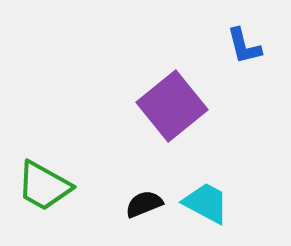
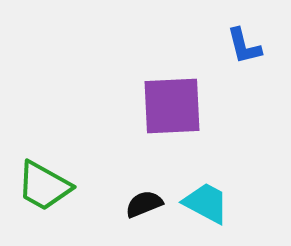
purple square: rotated 36 degrees clockwise
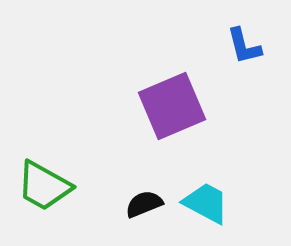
purple square: rotated 20 degrees counterclockwise
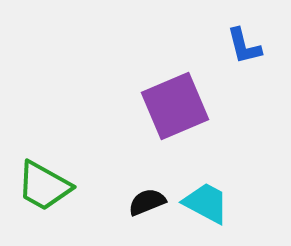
purple square: moved 3 px right
black semicircle: moved 3 px right, 2 px up
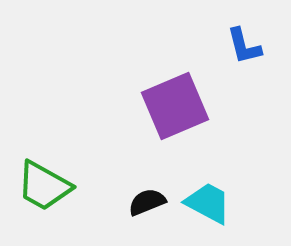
cyan trapezoid: moved 2 px right
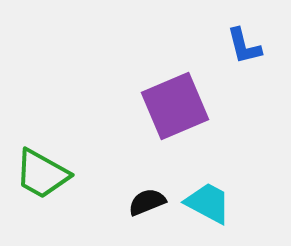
green trapezoid: moved 2 px left, 12 px up
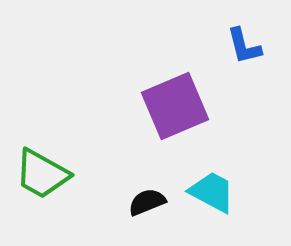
cyan trapezoid: moved 4 px right, 11 px up
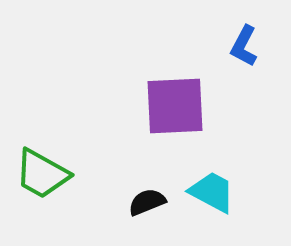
blue L-shape: rotated 42 degrees clockwise
purple square: rotated 20 degrees clockwise
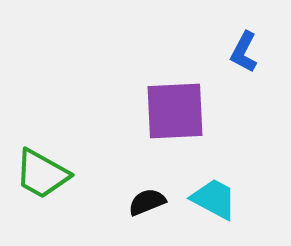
blue L-shape: moved 6 px down
purple square: moved 5 px down
cyan trapezoid: moved 2 px right, 7 px down
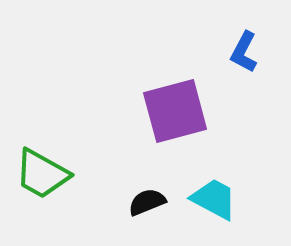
purple square: rotated 12 degrees counterclockwise
